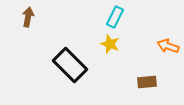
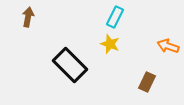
brown rectangle: rotated 60 degrees counterclockwise
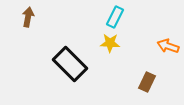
yellow star: moved 1 px up; rotated 18 degrees counterclockwise
black rectangle: moved 1 px up
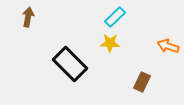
cyan rectangle: rotated 20 degrees clockwise
brown rectangle: moved 5 px left
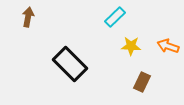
yellow star: moved 21 px right, 3 px down
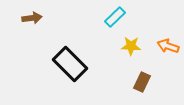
brown arrow: moved 4 px right, 1 px down; rotated 72 degrees clockwise
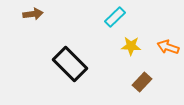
brown arrow: moved 1 px right, 4 px up
orange arrow: moved 1 px down
brown rectangle: rotated 18 degrees clockwise
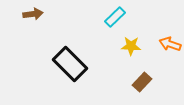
orange arrow: moved 2 px right, 3 px up
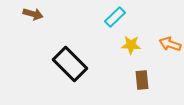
brown arrow: rotated 24 degrees clockwise
yellow star: moved 1 px up
brown rectangle: moved 2 px up; rotated 48 degrees counterclockwise
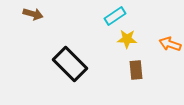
cyan rectangle: moved 1 px up; rotated 10 degrees clockwise
yellow star: moved 4 px left, 6 px up
brown rectangle: moved 6 px left, 10 px up
